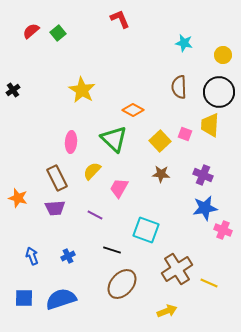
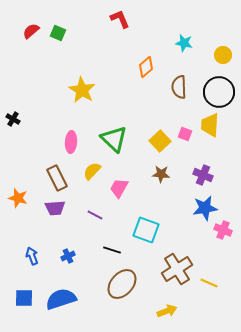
green square: rotated 28 degrees counterclockwise
black cross: moved 29 px down; rotated 24 degrees counterclockwise
orange diamond: moved 13 px right, 43 px up; rotated 70 degrees counterclockwise
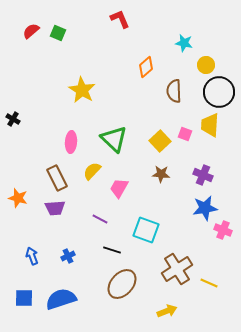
yellow circle: moved 17 px left, 10 px down
brown semicircle: moved 5 px left, 4 px down
purple line: moved 5 px right, 4 px down
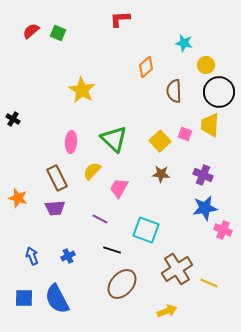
red L-shape: rotated 70 degrees counterclockwise
blue semicircle: moved 4 px left; rotated 100 degrees counterclockwise
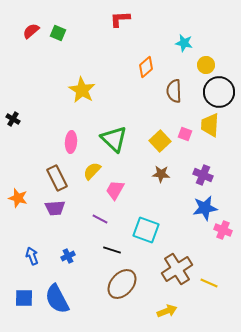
pink trapezoid: moved 4 px left, 2 px down
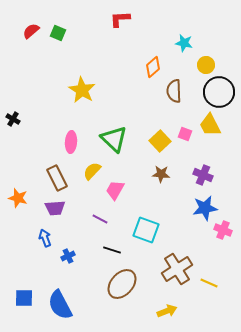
orange diamond: moved 7 px right
yellow trapezoid: rotated 30 degrees counterclockwise
blue arrow: moved 13 px right, 18 px up
blue semicircle: moved 3 px right, 6 px down
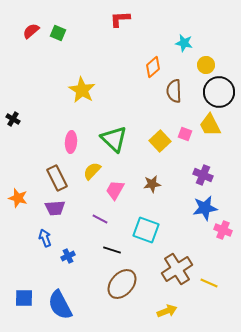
brown star: moved 9 px left, 10 px down; rotated 12 degrees counterclockwise
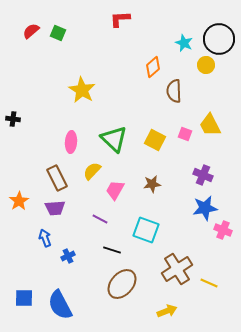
cyan star: rotated 12 degrees clockwise
black circle: moved 53 px up
black cross: rotated 24 degrees counterclockwise
yellow square: moved 5 px left, 1 px up; rotated 20 degrees counterclockwise
orange star: moved 1 px right, 3 px down; rotated 24 degrees clockwise
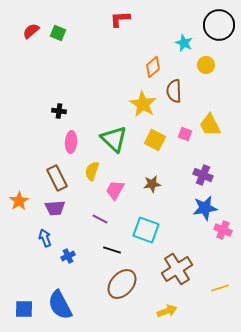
black circle: moved 14 px up
yellow star: moved 61 px right, 14 px down
black cross: moved 46 px right, 8 px up
yellow semicircle: rotated 24 degrees counterclockwise
yellow line: moved 11 px right, 5 px down; rotated 42 degrees counterclockwise
blue square: moved 11 px down
